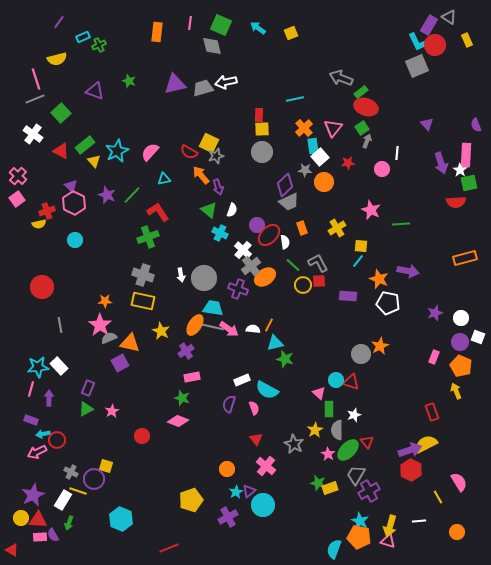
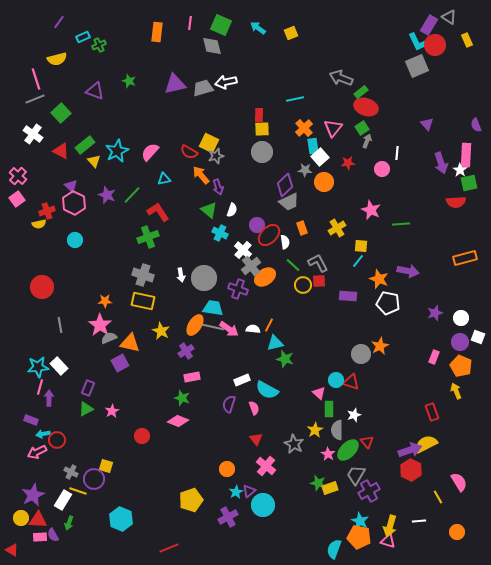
pink line at (31, 389): moved 9 px right, 2 px up
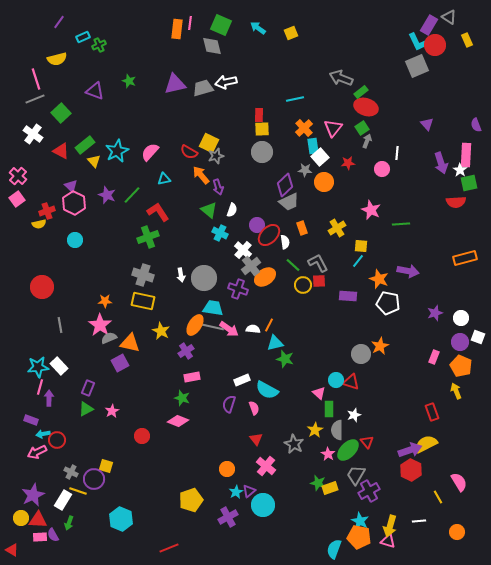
orange rectangle at (157, 32): moved 20 px right, 3 px up
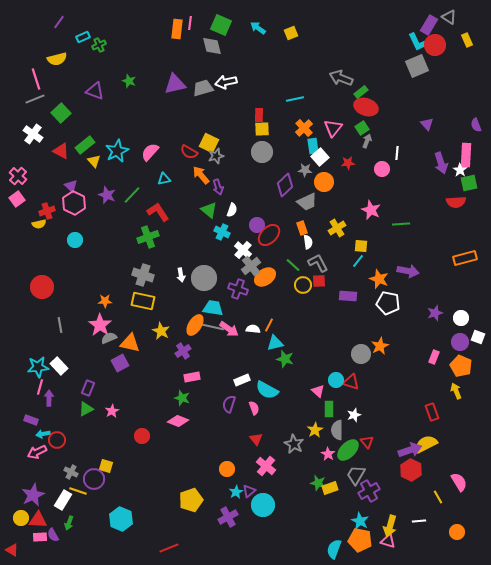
gray trapezoid at (289, 202): moved 18 px right
cyan cross at (220, 233): moved 2 px right, 1 px up
white semicircle at (285, 242): moved 23 px right
purple cross at (186, 351): moved 3 px left
pink triangle at (319, 393): moved 1 px left, 2 px up
orange pentagon at (359, 537): moved 1 px right, 3 px down
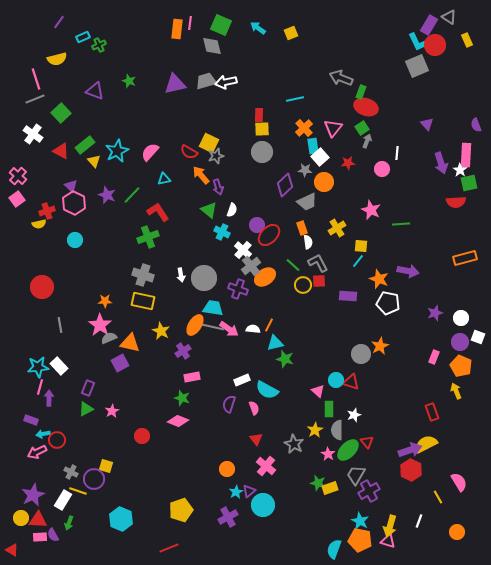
gray trapezoid at (203, 88): moved 3 px right, 7 px up
green rectangle at (361, 92): rotated 32 degrees counterclockwise
yellow pentagon at (191, 500): moved 10 px left, 10 px down
white line at (419, 521): rotated 64 degrees counterclockwise
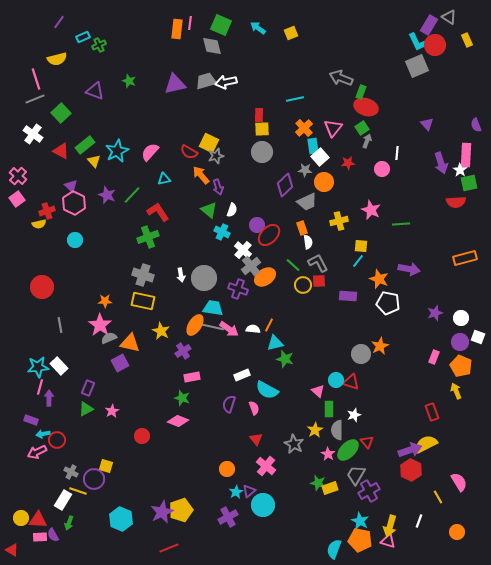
yellow cross at (337, 228): moved 2 px right, 7 px up; rotated 18 degrees clockwise
purple arrow at (408, 271): moved 1 px right, 2 px up
white rectangle at (242, 380): moved 5 px up
purple star at (33, 495): moved 129 px right, 17 px down
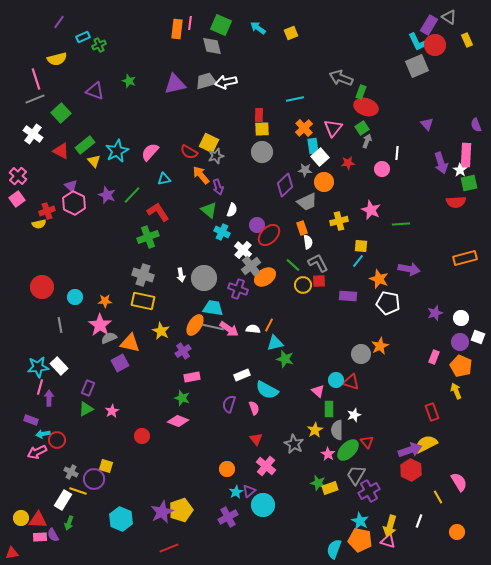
cyan circle at (75, 240): moved 57 px down
red triangle at (12, 550): moved 3 px down; rotated 40 degrees counterclockwise
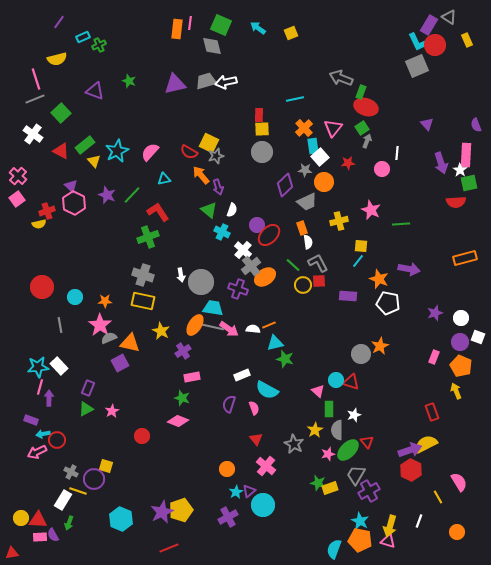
gray circle at (204, 278): moved 3 px left, 4 px down
orange line at (269, 325): rotated 40 degrees clockwise
pink star at (328, 454): rotated 24 degrees clockwise
